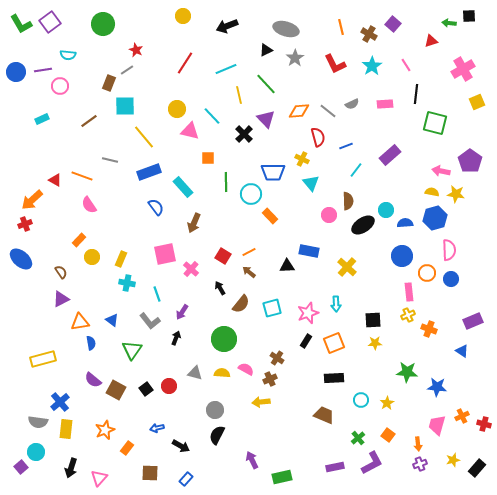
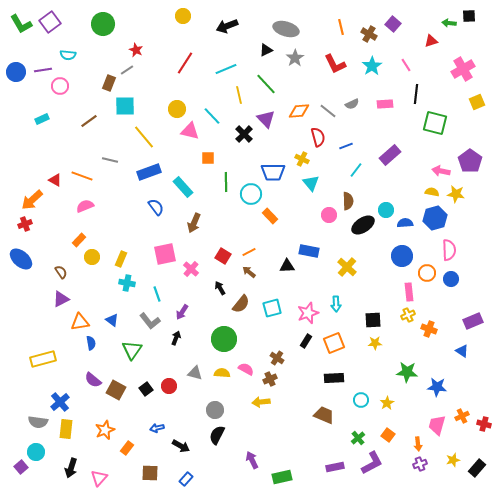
pink semicircle at (89, 205): moved 4 px left, 1 px down; rotated 102 degrees clockwise
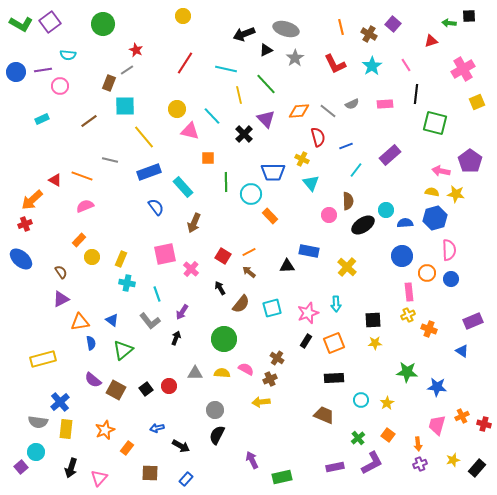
green L-shape at (21, 24): rotated 30 degrees counterclockwise
black arrow at (227, 26): moved 17 px right, 8 px down
cyan line at (226, 69): rotated 35 degrees clockwise
green triangle at (132, 350): moved 9 px left; rotated 15 degrees clockwise
gray triangle at (195, 373): rotated 14 degrees counterclockwise
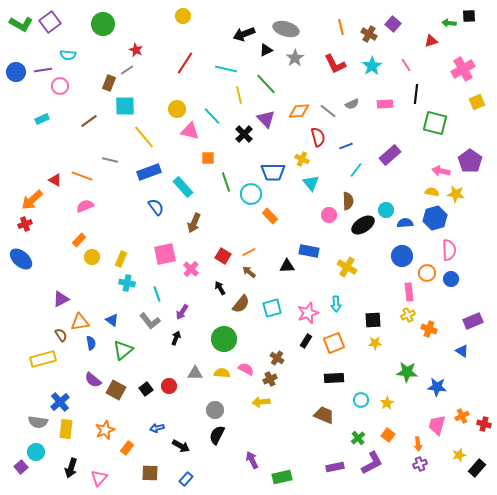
green line at (226, 182): rotated 18 degrees counterclockwise
yellow cross at (347, 267): rotated 12 degrees counterclockwise
brown semicircle at (61, 272): moved 63 px down
yellow star at (453, 460): moved 6 px right, 5 px up
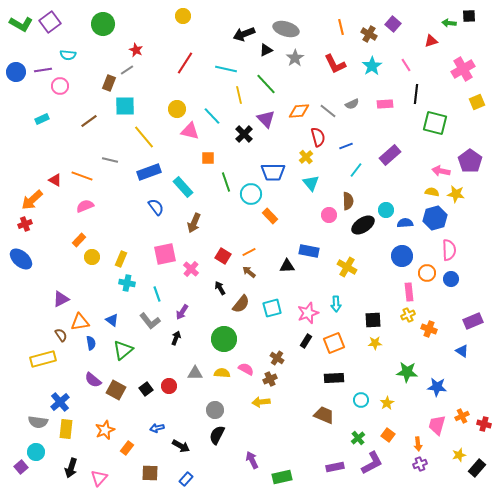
yellow cross at (302, 159): moved 4 px right, 2 px up; rotated 24 degrees clockwise
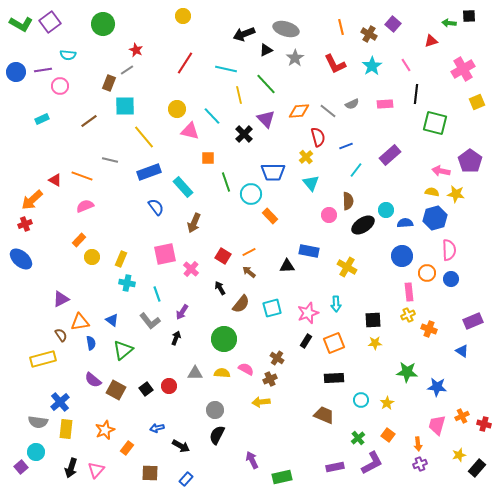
pink triangle at (99, 478): moved 3 px left, 8 px up
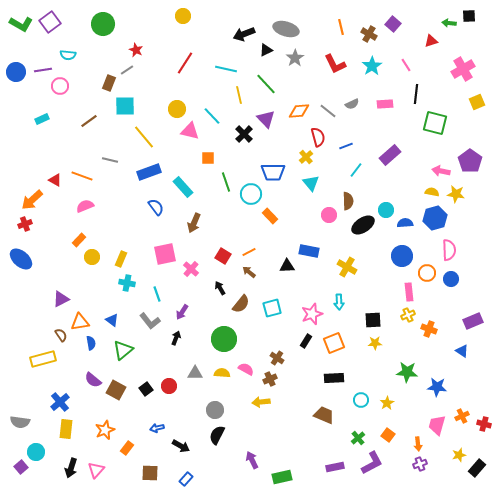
cyan arrow at (336, 304): moved 3 px right, 2 px up
pink star at (308, 313): moved 4 px right, 1 px down
gray semicircle at (38, 422): moved 18 px left
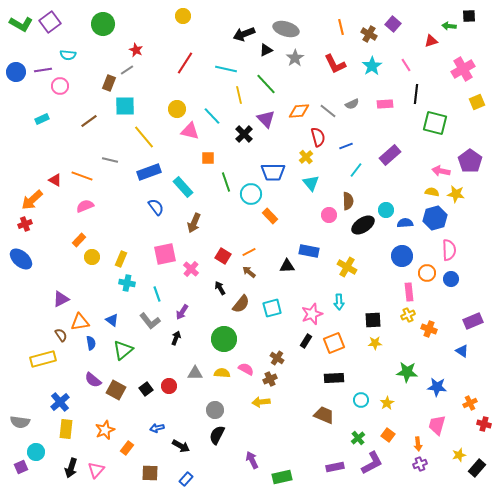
green arrow at (449, 23): moved 3 px down
orange cross at (462, 416): moved 8 px right, 13 px up
purple square at (21, 467): rotated 16 degrees clockwise
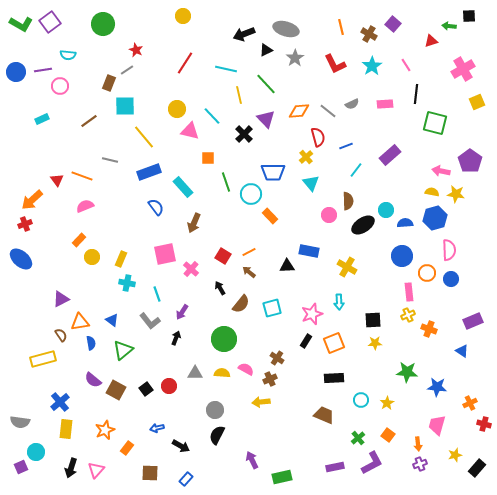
red triangle at (55, 180): moved 2 px right; rotated 24 degrees clockwise
yellow star at (459, 455): moved 4 px left
